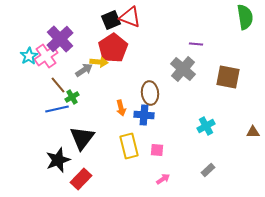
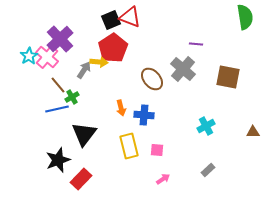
pink cross: moved 1 px right, 1 px down; rotated 15 degrees counterclockwise
gray arrow: rotated 24 degrees counterclockwise
brown ellipse: moved 2 px right, 14 px up; rotated 35 degrees counterclockwise
black triangle: moved 2 px right, 4 px up
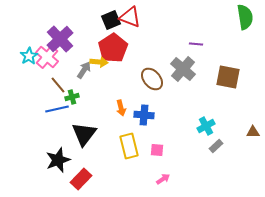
green cross: rotated 16 degrees clockwise
gray rectangle: moved 8 px right, 24 px up
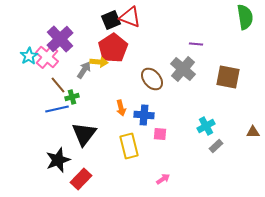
pink square: moved 3 px right, 16 px up
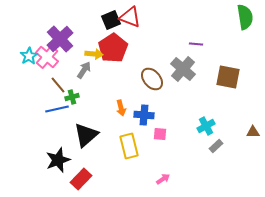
yellow arrow: moved 5 px left, 8 px up
black triangle: moved 2 px right, 1 px down; rotated 12 degrees clockwise
